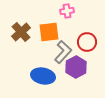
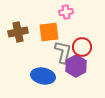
pink cross: moved 1 px left, 1 px down
brown cross: moved 3 px left; rotated 30 degrees clockwise
red circle: moved 5 px left, 5 px down
gray L-shape: rotated 30 degrees counterclockwise
purple hexagon: moved 1 px up
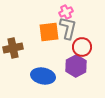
pink cross: rotated 16 degrees counterclockwise
brown cross: moved 5 px left, 16 px down
gray L-shape: moved 5 px right, 24 px up
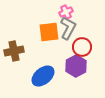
gray L-shape: rotated 15 degrees clockwise
brown cross: moved 1 px right, 3 px down
blue ellipse: rotated 50 degrees counterclockwise
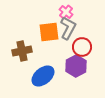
pink cross: rotated 24 degrees counterclockwise
brown cross: moved 8 px right
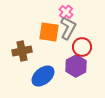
orange square: rotated 15 degrees clockwise
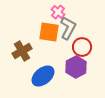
pink cross: moved 8 px left
brown cross: rotated 18 degrees counterclockwise
purple hexagon: moved 1 px down
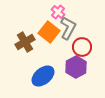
orange square: rotated 30 degrees clockwise
brown cross: moved 3 px right, 9 px up
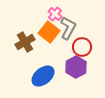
pink cross: moved 3 px left, 2 px down
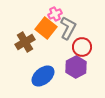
pink cross: rotated 24 degrees clockwise
orange square: moved 3 px left, 4 px up
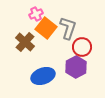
pink cross: moved 19 px left
gray L-shape: rotated 10 degrees counterclockwise
brown cross: rotated 18 degrees counterclockwise
blue ellipse: rotated 20 degrees clockwise
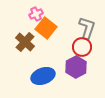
gray L-shape: moved 19 px right
